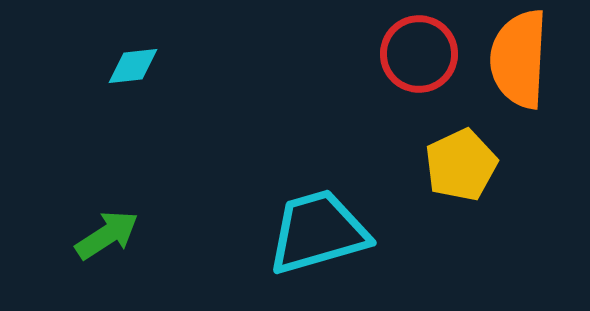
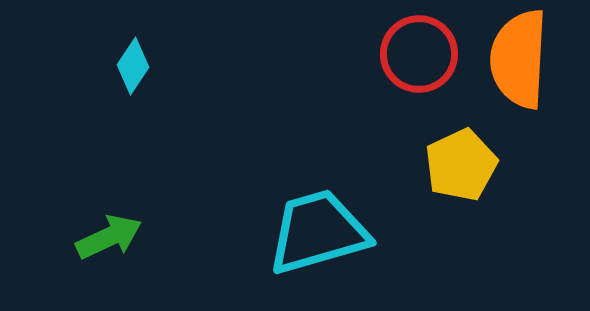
cyan diamond: rotated 50 degrees counterclockwise
green arrow: moved 2 px right, 2 px down; rotated 8 degrees clockwise
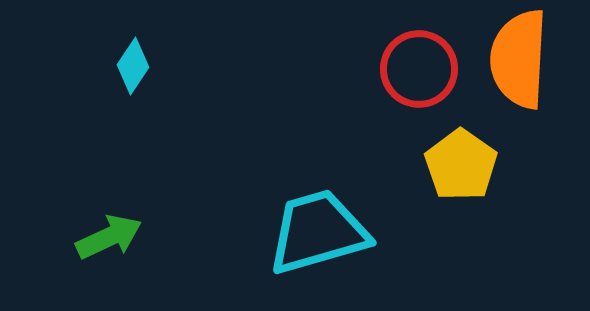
red circle: moved 15 px down
yellow pentagon: rotated 12 degrees counterclockwise
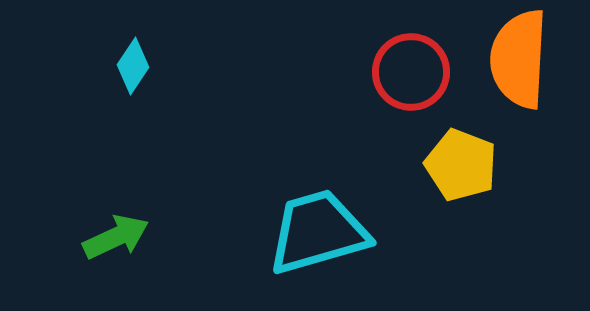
red circle: moved 8 px left, 3 px down
yellow pentagon: rotated 14 degrees counterclockwise
green arrow: moved 7 px right
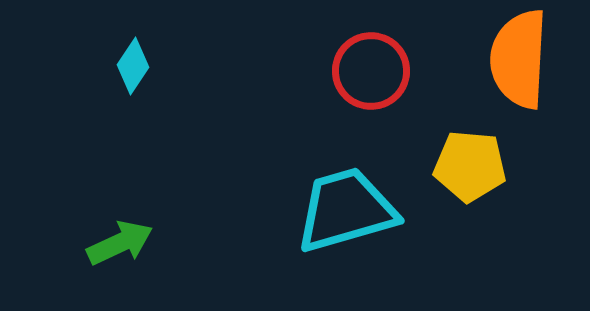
red circle: moved 40 px left, 1 px up
yellow pentagon: moved 9 px right, 1 px down; rotated 16 degrees counterclockwise
cyan trapezoid: moved 28 px right, 22 px up
green arrow: moved 4 px right, 6 px down
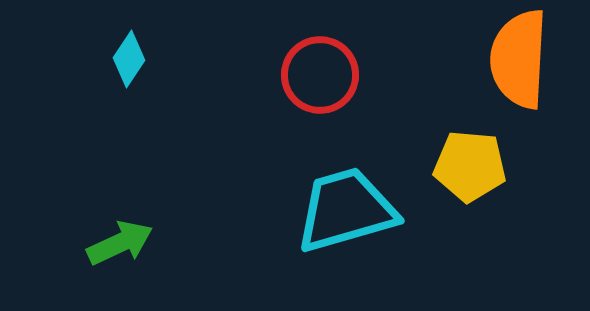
cyan diamond: moved 4 px left, 7 px up
red circle: moved 51 px left, 4 px down
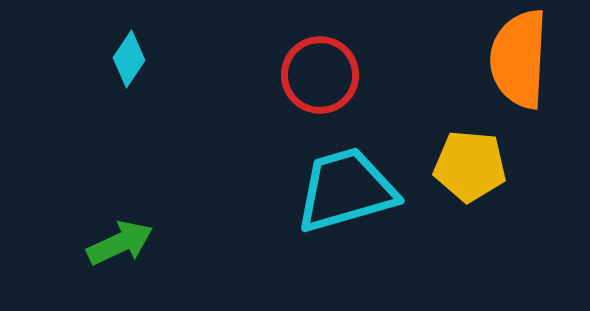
cyan trapezoid: moved 20 px up
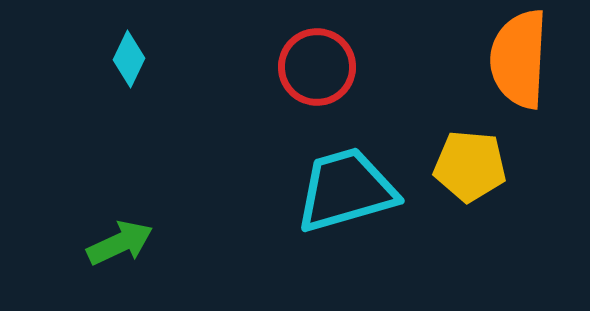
cyan diamond: rotated 8 degrees counterclockwise
red circle: moved 3 px left, 8 px up
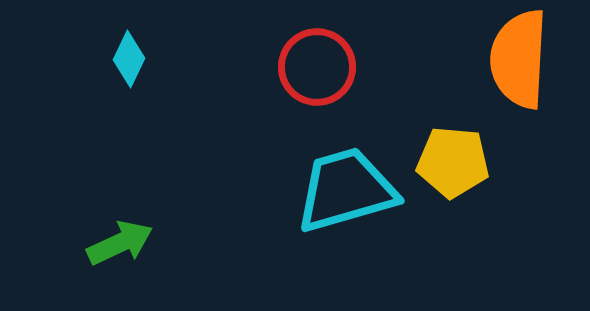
yellow pentagon: moved 17 px left, 4 px up
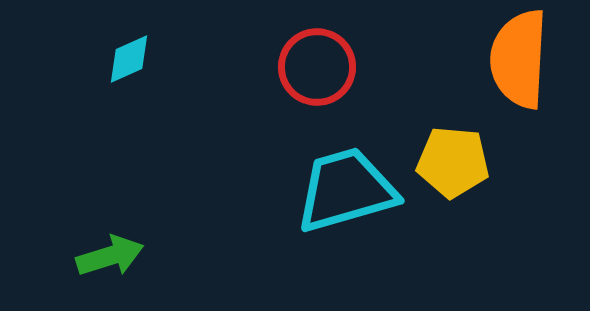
cyan diamond: rotated 40 degrees clockwise
green arrow: moved 10 px left, 13 px down; rotated 8 degrees clockwise
